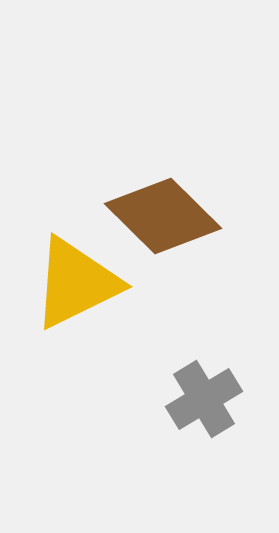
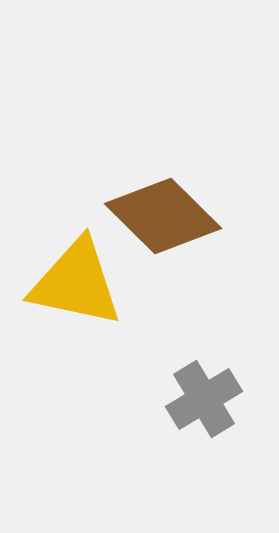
yellow triangle: rotated 38 degrees clockwise
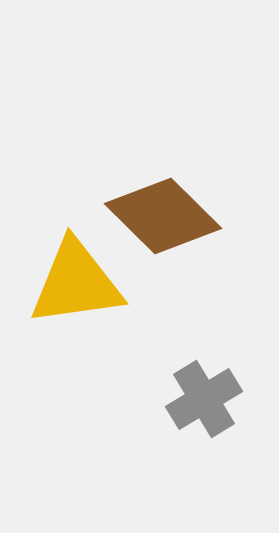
yellow triangle: rotated 20 degrees counterclockwise
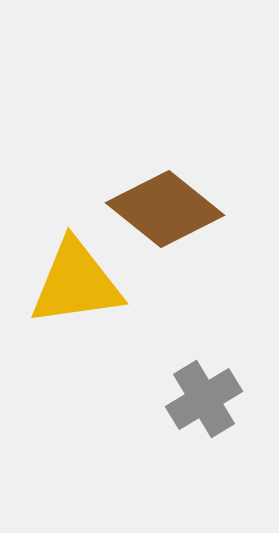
brown diamond: moved 2 px right, 7 px up; rotated 6 degrees counterclockwise
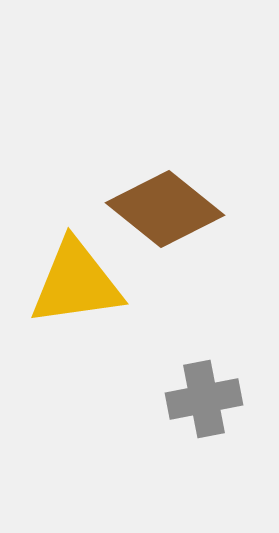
gray cross: rotated 20 degrees clockwise
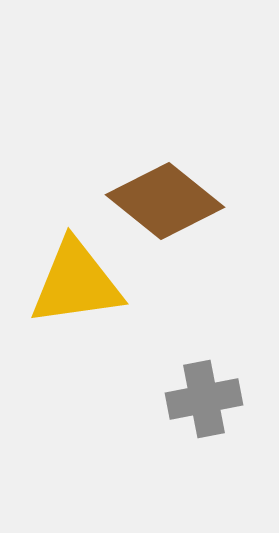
brown diamond: moved 8 px up
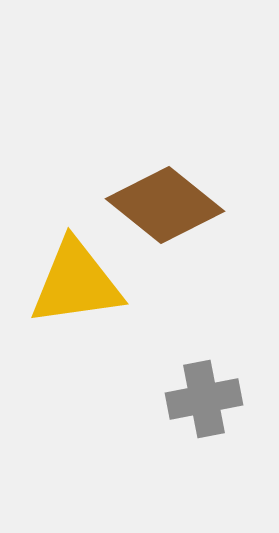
brown diamond: moved 4 px down
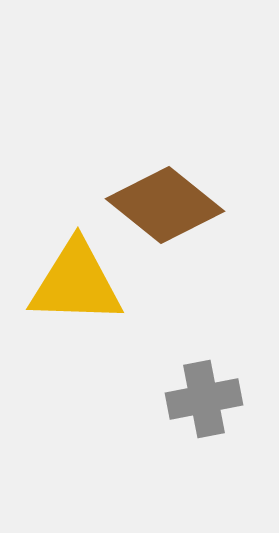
yellow triangle: rotated 10 degrees clockwise
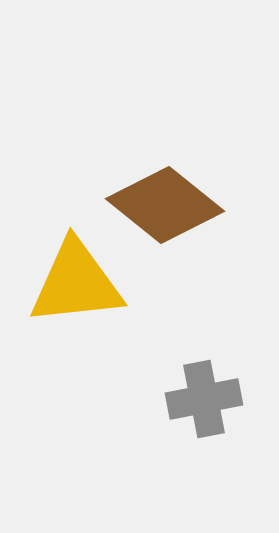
yellow triangle: rotated 8 degrees counterclockwise
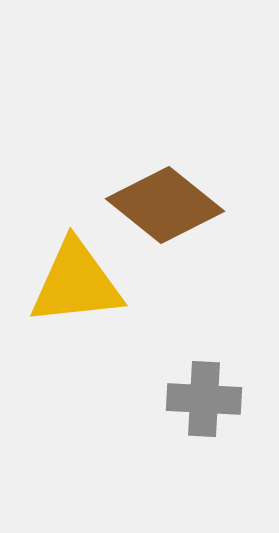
gray cross: rotated 14 degrees clockwise
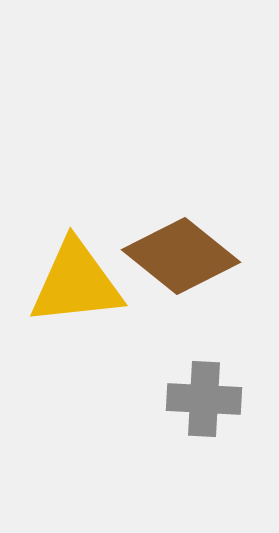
brown diamond: moved 16 px right, 51 px down
